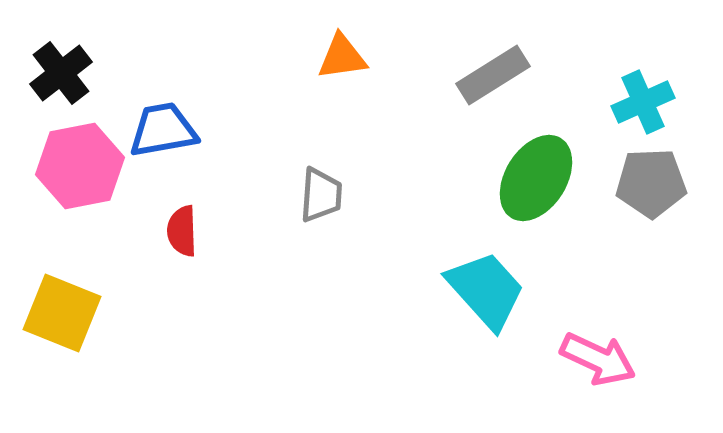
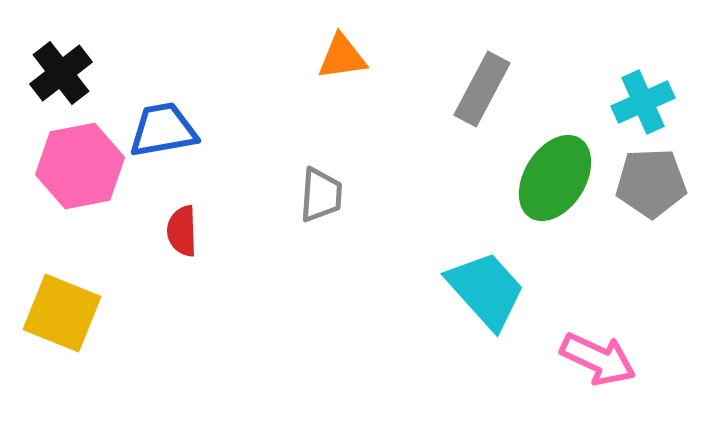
gray rectangle: moved 11 px left, 14 px down; rotated 30 degrees counterclockwise
green ellipse: moved 19 px right
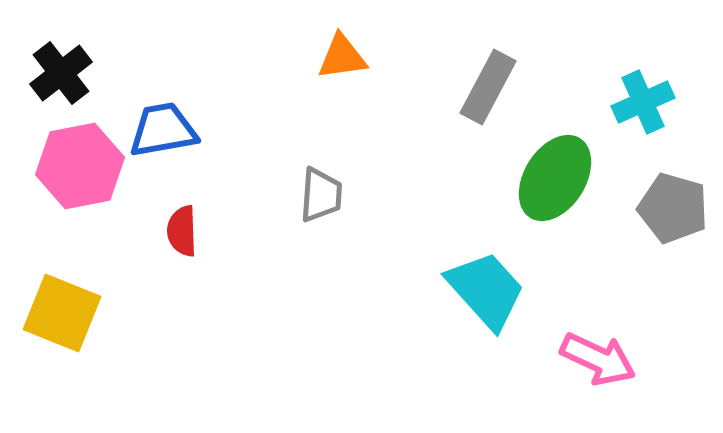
gray rectangle: moved 6 px right, 2 px up
gray pentagon: moved 22 px right, 25 px down; rotated 18 degrees clockwise
